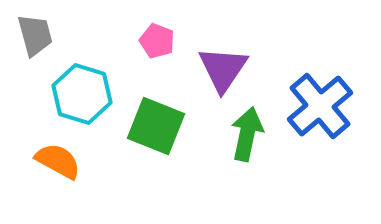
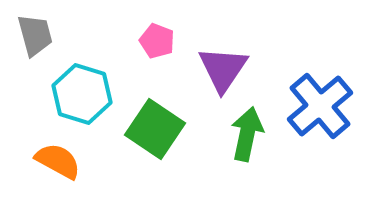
green square: moved 1 px left, 3 px down; rotated 12 degrees clockwise
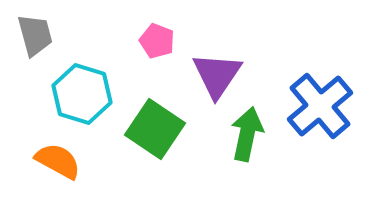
purple triangle: moved 6 px left, 6 px down
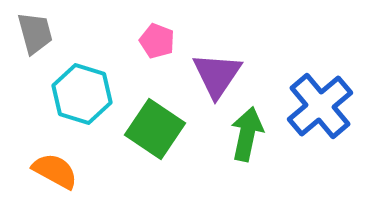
gray trapezoid: moved 2 px up
orange semicircle: moved 3 px left, 10 px down
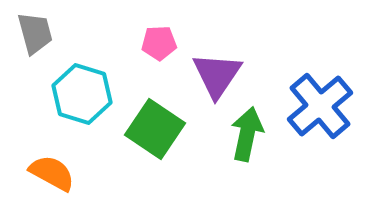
pink pentagon: moved 2 px right, 2 px down; rotated 24 degrees counterclockwise
orange semicircle: moved 3 px left, 2 px down
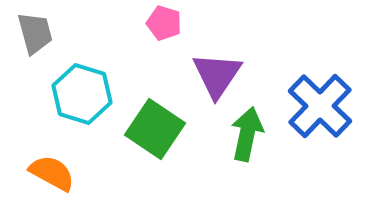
pink pentagon: moved 5 px right, 20 px up; rotated 20 degrees clockwise
blue cross: rotated 6 degrees counterclockwise
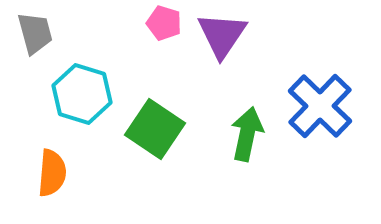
purple triangle: moved 5 px right, 40 px up
orange semicircle: rotated 66 degrees clockwise
